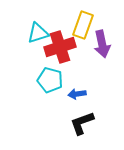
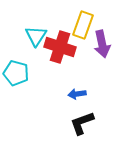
cyan triangle: moved 2 px left, 3 px down; rotated 40 degrees counterclockwise
red cross: rotated 36 degrees clockwise
cyan pentagon: moved 34 px left, 7 px up
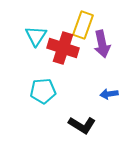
red cross: moved 3 px right, 1 px down
cyan pentagon: moved 27 px right, 18 px down; rotated 20 degrees counterclockwise
blue arrow: moved 32 px right
black L-shape: moved 2 px down; rotated 128 degrees counterclockwise
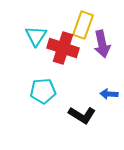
blue arrow: rotated 12 degrees clockwise
black L-shape: moved 10 px up
